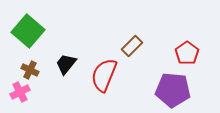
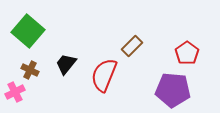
pink cross: moved 5 px left
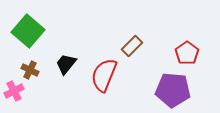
pink cross: moved 1 px left, 1 px up
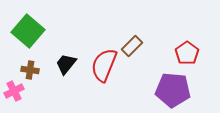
brown cross: rotated 18 degrees counterclockwise
red semicircle: moved 10 px up
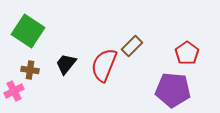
green square: rotated 8 degrees counterclockwise
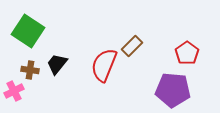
black trapezoid: moved 9 px left
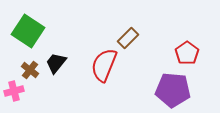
brown rectangle: moved 4 px left, 8 px up
black trapezoid: moved 1 px left, 1 px up
brown cross: rotated 30 degrees clockwise
pink cross: rotated 12 degrees clockwise
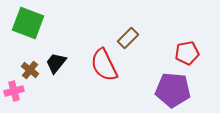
green square: moved 8 px up; rotated 12 degrees counterclockwise
red pentagon: rotated 25 degrees clockwise
red semicircle: rotated 48 degrees counterclockwise
